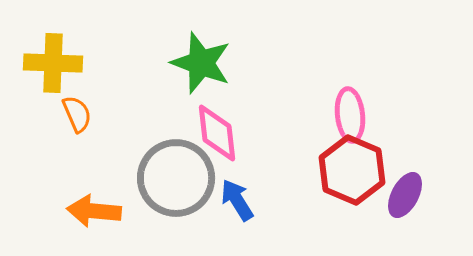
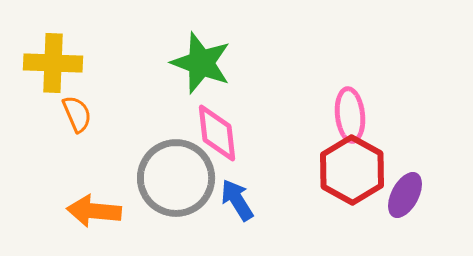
red hexagon: rotated 6 degrees clockwise
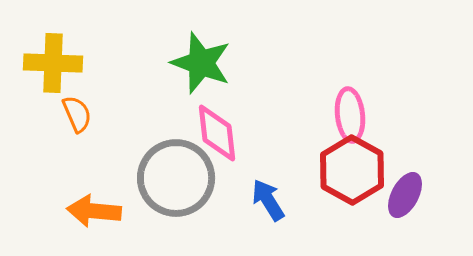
blue arrow: moved 31 px right
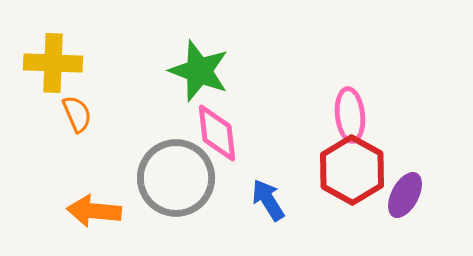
green star: moved 2 px left, 8 px down
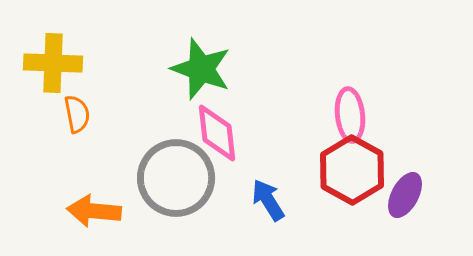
green star: moved 2 px right, 2 px up
orange semicircle: rotated 12 degrees clockwise
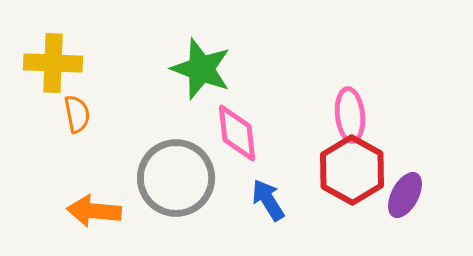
pink diamond: moved 20 px right
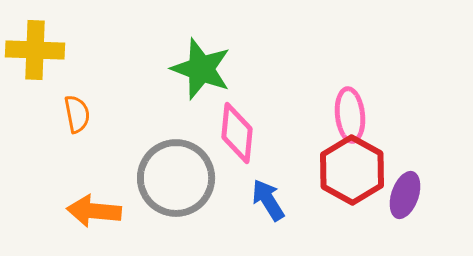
yellow cross: moved 18 px left, 13 px up
pink diamond: rotated 12 degrees clockwise
purple ellipse: rotated 9 degrees counterclockwise
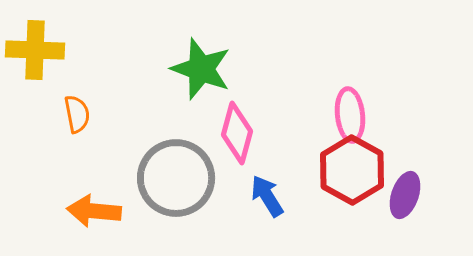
pink diamond: rotated 10 degrees clockwise
blue arrow: moved 1 px left, 4 px up
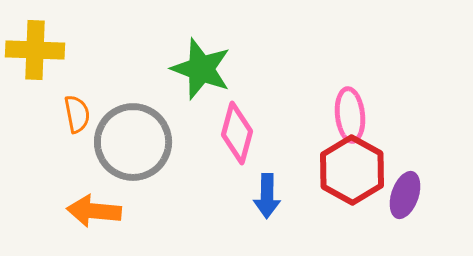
gray circle: moved 43 px left, 36 px up
blue arrow: rotated 147 degrees counterclockwise
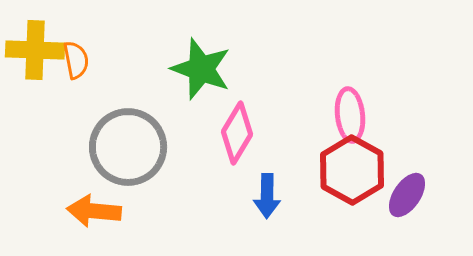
orange semicircle: moved 1 px left, 54 px up
pink diamond: rotated 16 degrees clockwise
gray circle: moved 5 px left, 5 px down
purple ellipse: moved 2 px right; rotated 15 degrees clockwise
